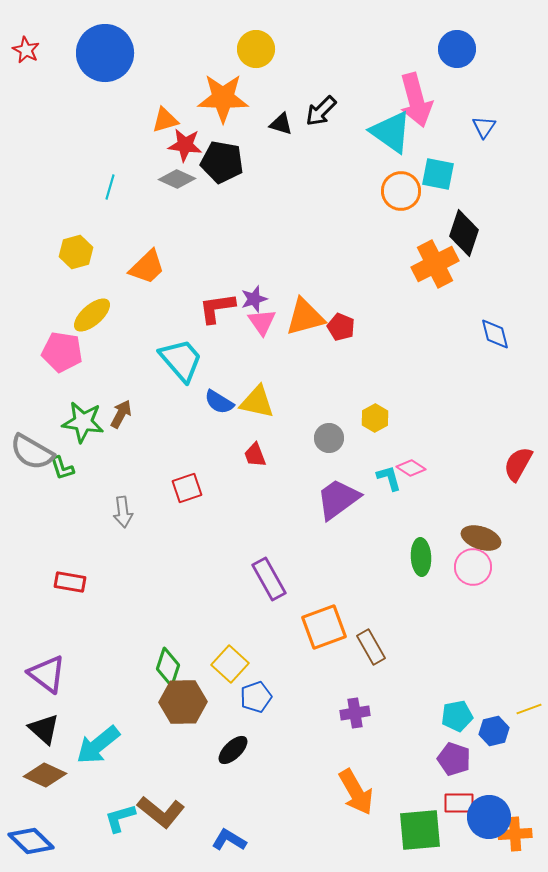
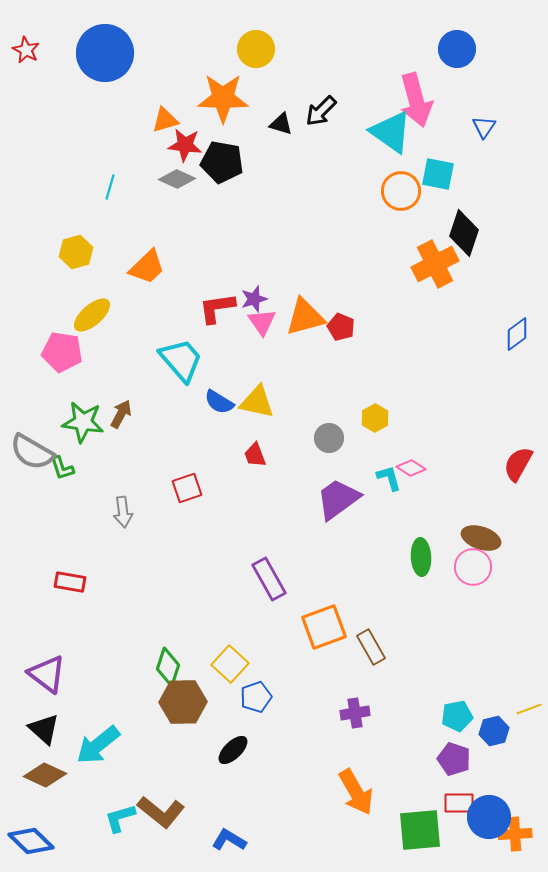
blue diamond at (495, 334): moved 22 px right; rotated 68 degrees clockwise
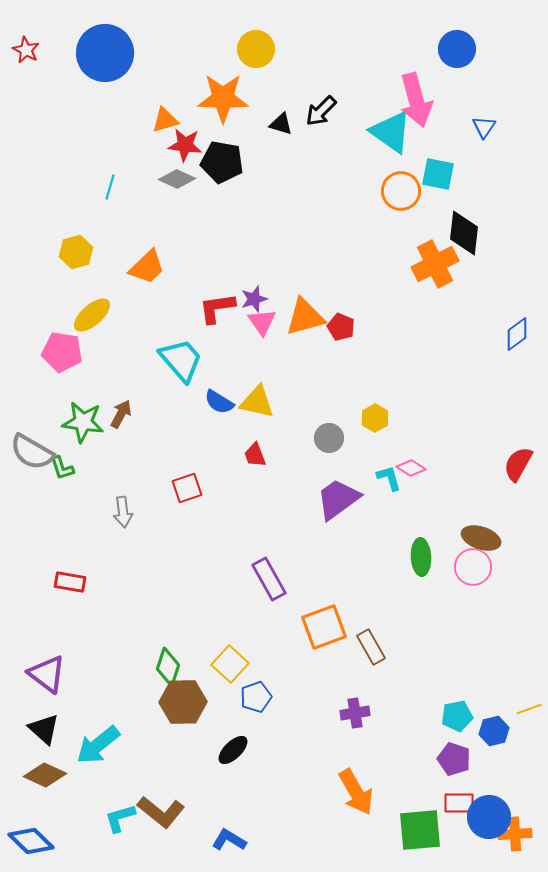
black diamond at (464, 233): rotated 12 degrees counterclockwise
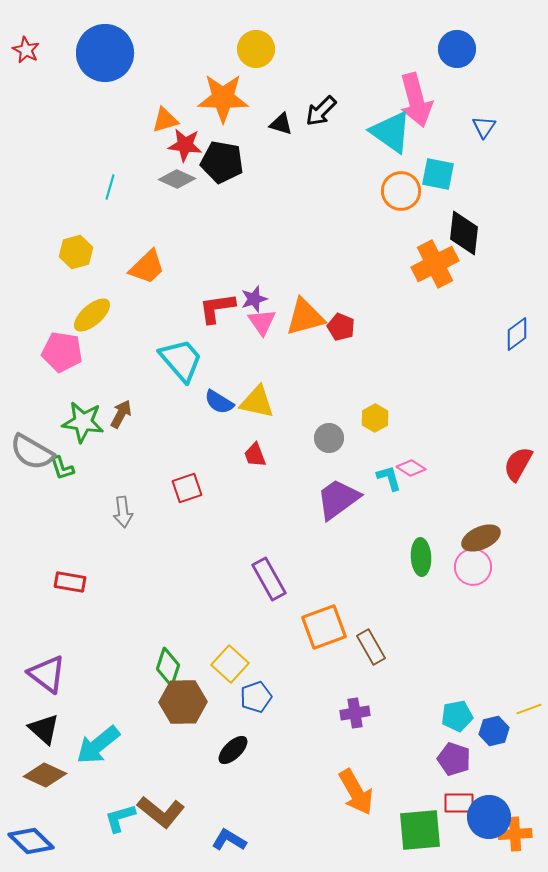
brown ellipse at (481, 538): rotated 42 degrees counterclockwise
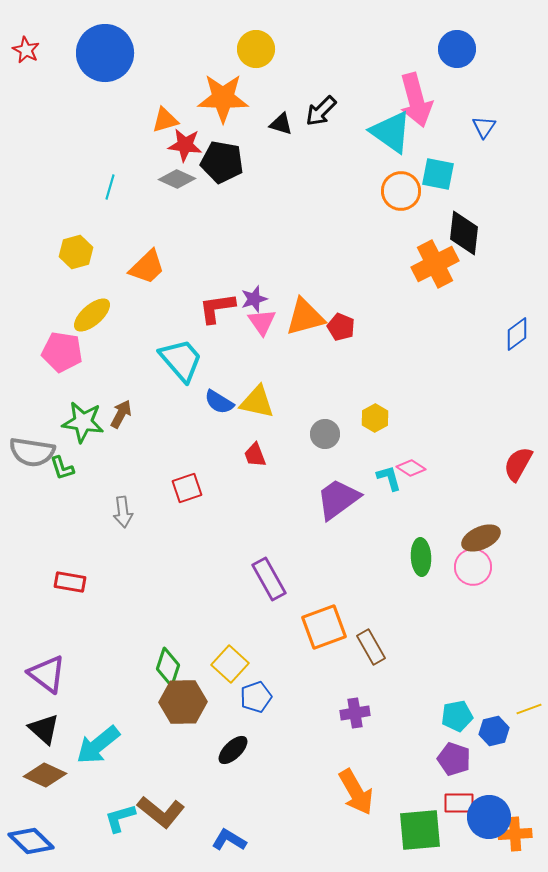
gray circle at (329, 438): moved 4 px left, 4 px up
gray semicircle at (32, 452): rotated 21 degrees counterclockwise
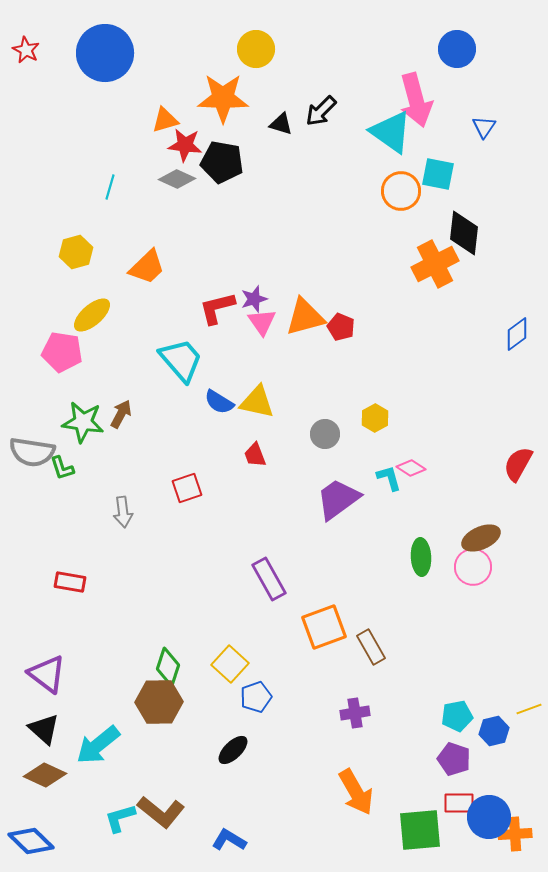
red L-shape at (217, 308): rotated 6 degrees counterclockwise
brown hexagon at (183, 702): moved 24 px left
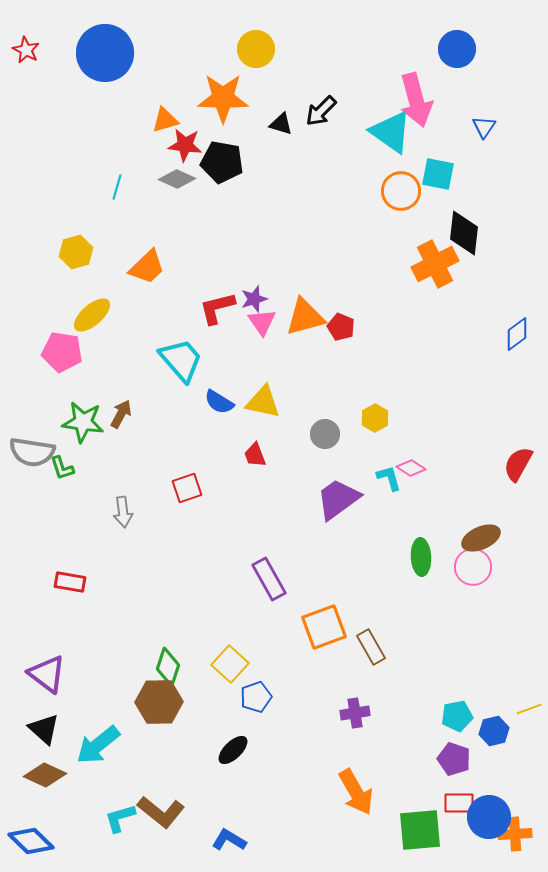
cyan line at (110, 187): moved 7 px right
yellow triangle at (257, 402): moved 6 px right
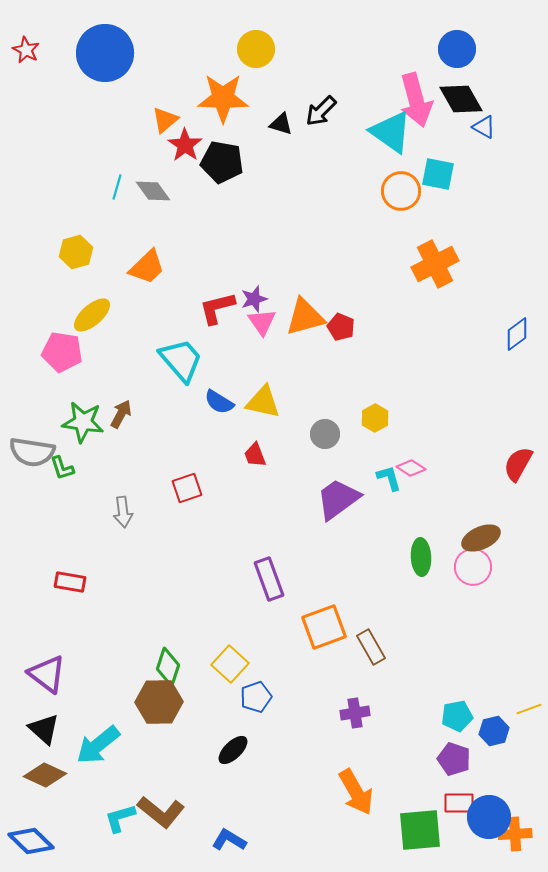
orange triangle at (165, 120): rotated 24 degrees counterclockwise
blue triangle at (484, 127): rotated 35 degrees counterclockwise
red star at (185, 145): rotated 28 degrees clockwise
gray diamond at (177, 179): moved 24 px left, 12 px down; rotated 30 degrees clockwise
black diamond at (464, 233): moved 3 px left, 134 px up; rotated 36 degrees counterclockwise
purple rectangle at (269, 579): rotated 9 degrees clockwise
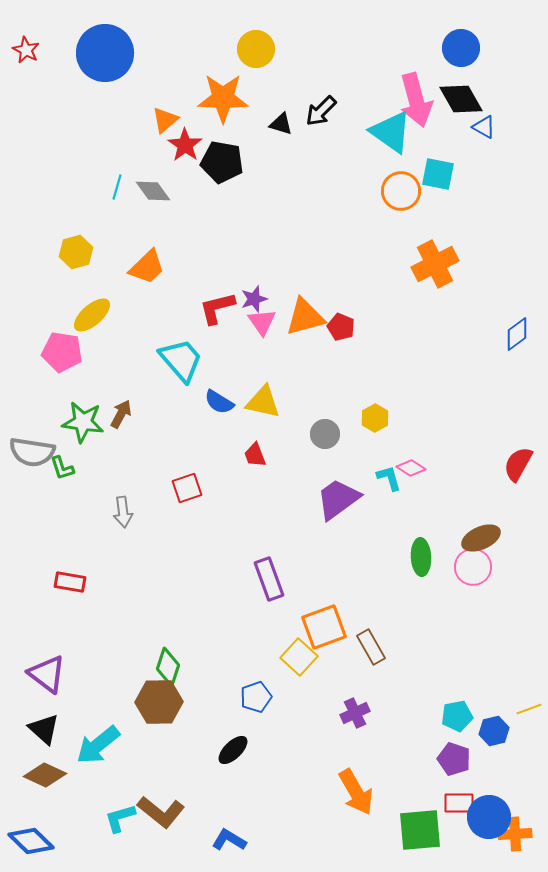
blue circle at (457, 49): moved 4 px right, 1 px up
yellow square at (230, 664): moved 69 px right, 7 px up
purple cross at (355, 713): rotated 16 degrees counterclockwise
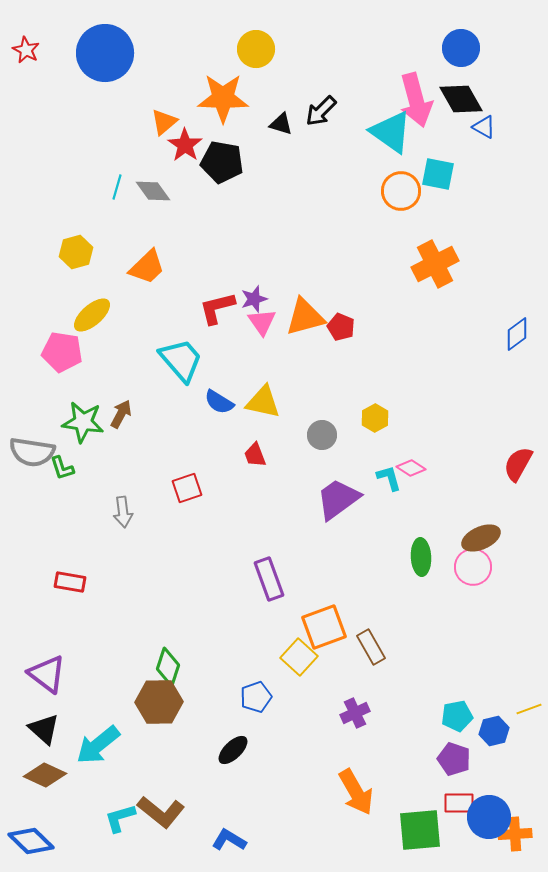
orange triangle at (165, 120): moved 1 px left, 2 px down
gray circle at (325, 434): moved 3 px left, 1 px down
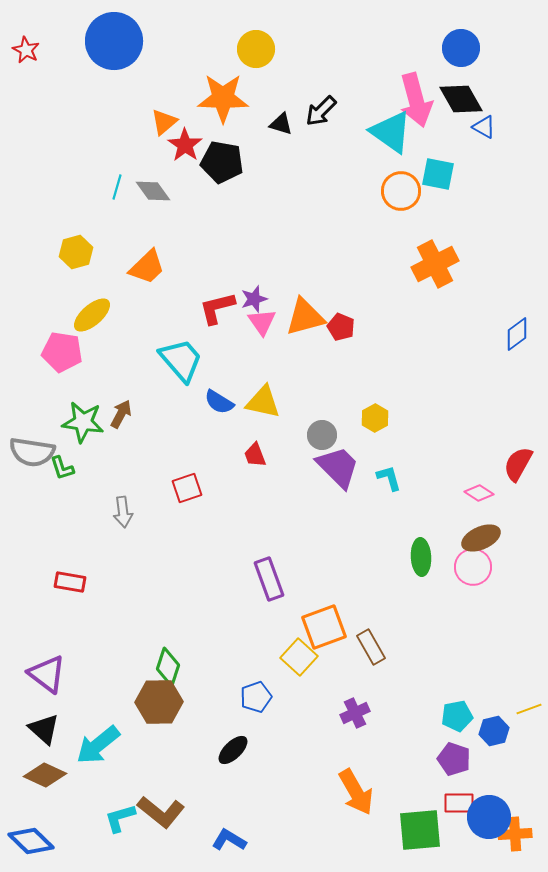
blue circle at (105, 53): moved 9 px right, 12 px up
pink diamond at (411, 468): moved 68 px right, 25 px down
purple trapezoid at (338, 499): moved 32 px up; rotated 81 degrees clockwise
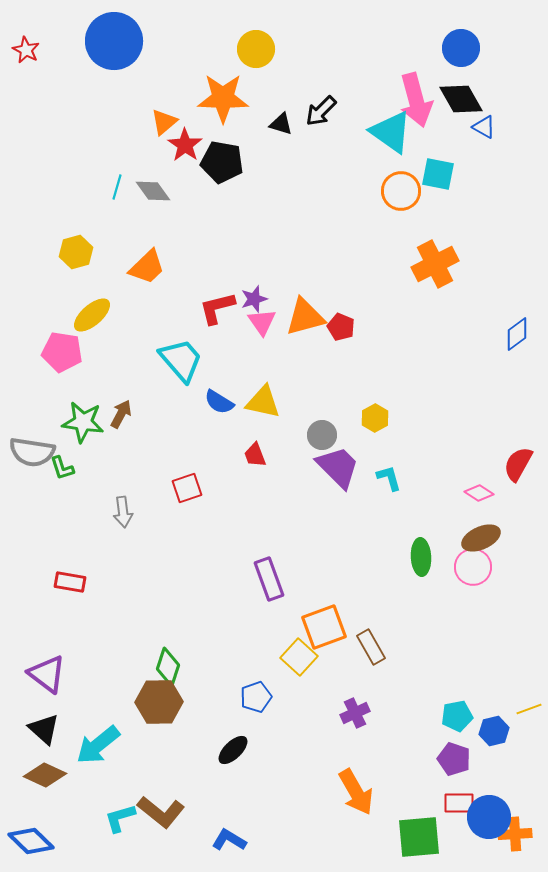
green square at (420, 830): moved 1 px left, 7 px down
